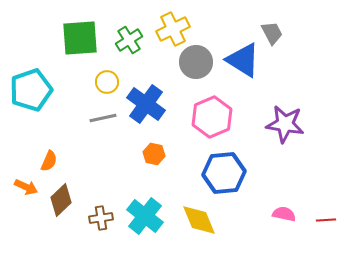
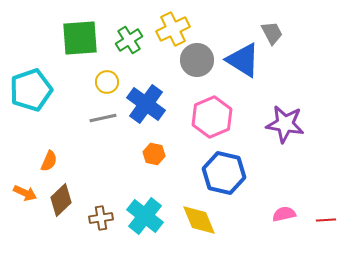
gray circle: moved 1 px right, 2 px up
blue hexagon: rotated 18 degrees clockwise
orange arrow: moved 1 px left, 6 px down
pink semicircle: rotated 25 degrees counterclockwise
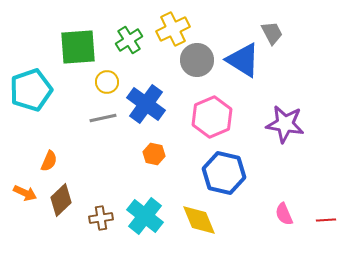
green square: moved 2 px left, 9 px down
pink semicircle: rotated 100 degrees counterclockwise
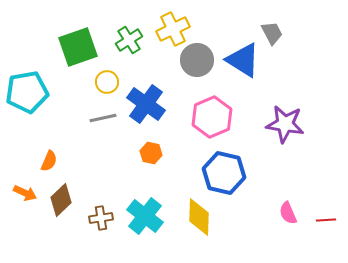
green square: rotated 15 degrees counterclockwise
cyan pentagon: moved 4 px left, 2 px down; rotated 9 degrees clockwise
orange hexagon: moved 3 px left, 1 px up
pink semicircle: moved 4 px right, 1 px up
yellow diamond: moved 3 px up; rotated 24 degrees clockwise
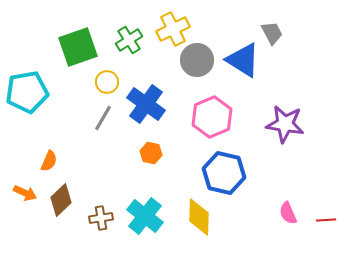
gray line: rotated 48 degrees counterclockwise
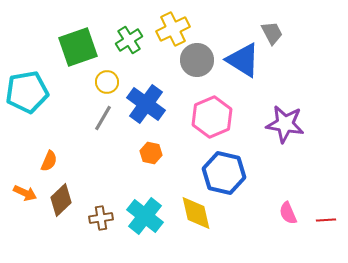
yellow diamond: moved 3 px left, 4 px up; rotated 15 degrees counterclockwise
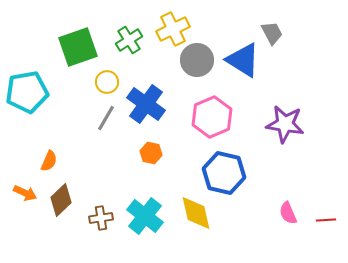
gray line: moved 3 px right
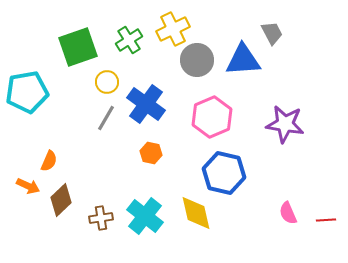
blue triangle: rotated 36 degrees counterclockwise
orange arrow: moved 3 px right, 7 px up
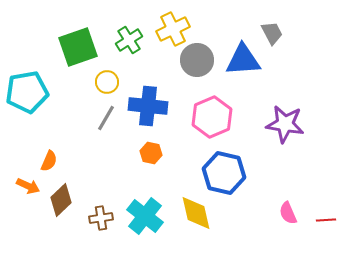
blue cross: moved 2 px right, 2 px down; rotated 30 degrees counterclockwise
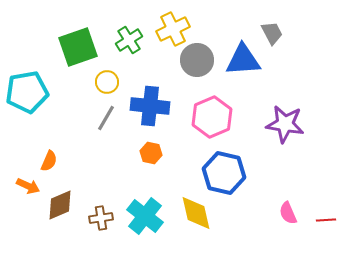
blue cross: moved 2 px right
brown diamond: moved 1 px left, 5 px down; rotated 20 degrees clockwise
